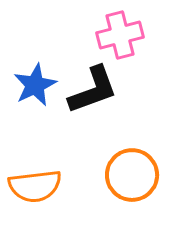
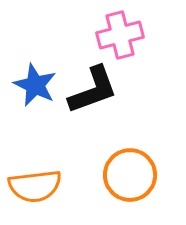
blue star: rotated 21 degrees counterclockwise
orange circle: moved 2 px left
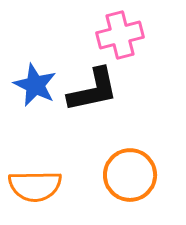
black L-shape: rotated 8 degrees clockwise
orange semicircle: rotated 6 degrees clockwise
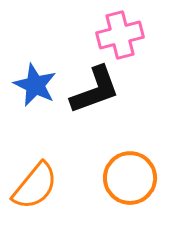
black L-shape: moved 2 px right; rotated 8 degrees counterclockwise
orange circle: moved 3 px down
orange semicircle: rotated 50 degrees counterclockwise
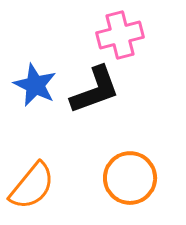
orange semicircle: moved 3 px left
